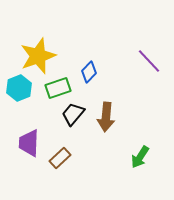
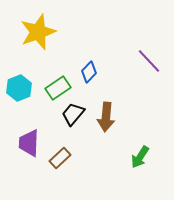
yellow star: moved 24 px up
green rectangle: rotated 15 degrees counterclockwise
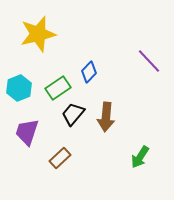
yellow star: moved 2 px down; rotated 6 degrees clockwise
purple trapezoid: moved 2 px left, 11 px up; rotated 16 degrees clockwise
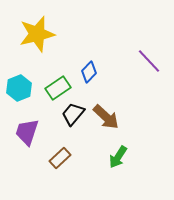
yellow star: moved 1 px left
brown arrow: rotated 52 degrees counterclockwise
green arrow: moved 22 px left
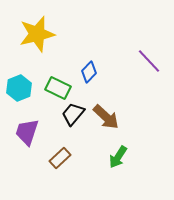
green rectangle: rotated 60 degrees clockwise
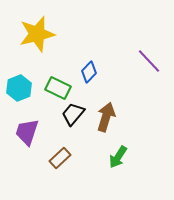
brown arrow: rotated 116 degrees counterclockwise
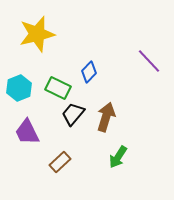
purple trapezoid: rotated 44 degrees counterclockwise
brown rectangle: moved 4 px down
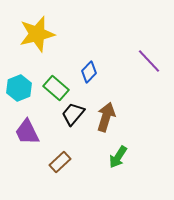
green rectangle: moved 2 px left; rotated 15 degrees clockwise
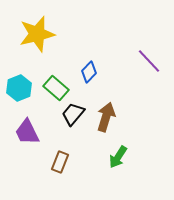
brown rectangle: rotated 25 degrees counterclockwise
